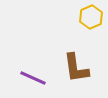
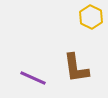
yellow hexagon: rotated 10 degrees counterclockwise
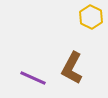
brown L-shape: moved 4 px left; rotated 36 degrees clockwise
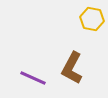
yellow hexagon: moved 1 px right, 2 px down; rotated 15 degrees counterclockwise
